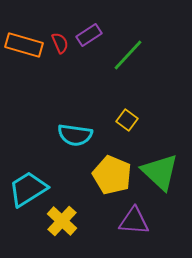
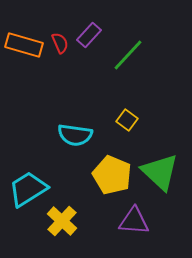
purple rectangle: rotated 15 degrees counterclockwise
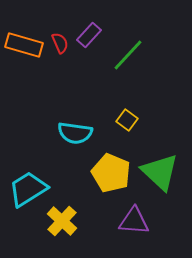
cyan semicircle: moved 2 px up
yellow pentagon: moved 1 px left, 2 px up
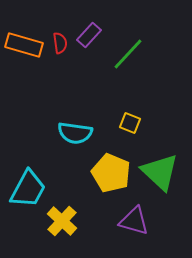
red semicircle: rotated 15 degrees clockwise
green line: moved 1 px up
yellow square: moved 3 px right, 3 px down; rotated 15 degrees counterclockwise
cyan trapezoid: rotated 150 degrees clockwise
purple triangle: rotated 12 degrees clockwise
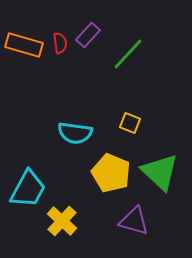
purple rectangle: moved 1 px left
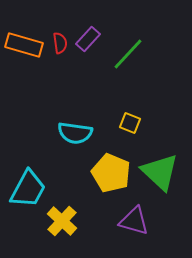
purple rectangle: moved 4 px down
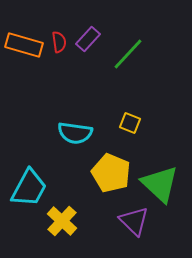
red semicircle: moved 1 px left, 1 px up
green triangle: moved 12 px down
cyan trapezoid: moved 1 px right, 1 px up
purple triangle: rotated 28 degrees clockwise
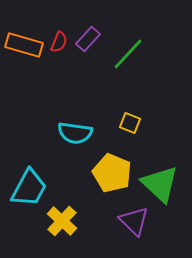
red semicircle: rotated 30 degrees clockwise
yellow pentagon: moved 1 px right
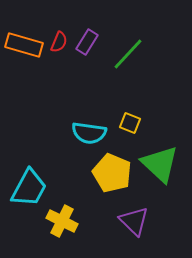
purple rectangle: moved 1 px left, 3 px down; rotated 10 degrees counterclockwise
cyan semicircle: moved 14 px right
green triangle: moved 20 px up
yellow cross: rotated 16 degrees counterclockwise
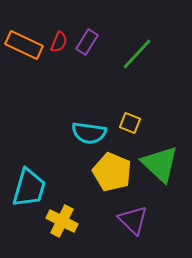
orange rectangle: rotated 9 degrees clockwise
green line: moved 9 px right
yellow pentagon: moved 1 px up
cyan trapezoid: rotated 12 degrees counterclockwise
purple triangle: moved 1 px left, 1 px up
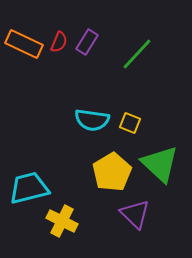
orange rectangle: moved 1 px up
cyan semicircle: moved 3 px right, 13 px up
yellow pentagon: rotated 18 degrees clockwise
cyan trapezoid: rotated 120 degrees counterclockwise
purple triangle: moved 2 px right, 6 px up
